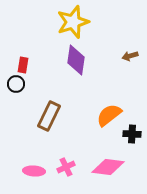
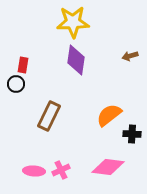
yellow star: rotated 16 degrees clockwise
pink cross: moved 5 px left, 3 px down
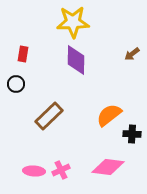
brown arrow: moved 2 px right, 2 px up; rotated 21 degrees counterclockwise
purple diamond: rotated 8 degrees counterclockwise
red rectangle: moved 11 px up
brown rectangle: rotated 20 degrees clockwise
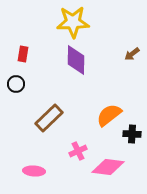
brown rectangle: moved 2 px down
pink cross: moved 17 px right, 19 px up
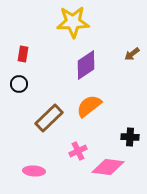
purple diamond: moved 10 px right, 5 px down; rotated 56 degrees clockwise
black circle: moved 3 px right
orange semicircle: moved 20 px left, 9 px up
black cross: moved 2 px left, 3 px down
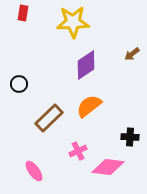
red rectangle: moved 41 px up
pink ellipse: rotated 50 degrees clockwise
